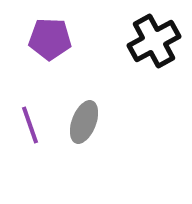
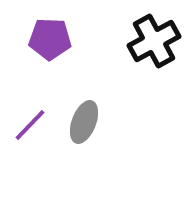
purple line: rotated 63 degrees clockwise
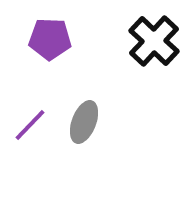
black cross: rotated 18 degrees counterclockwise
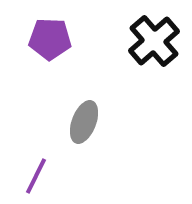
black cross: rotated 6 degrees clockwise
purple line: moved 6 px right, 51 px down; rotated 18 degrees counterclockwise
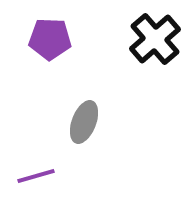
black cross: moved 1 px right, 2 px up
purple line: rotated 48 degrees clockwise
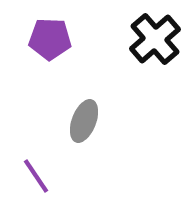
gray ellipse: moved 1 px up
purple line: rotated 72 degrees clockwise
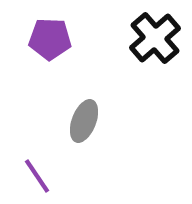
black cross: moved 1 px up
purple line: moved 1 px right
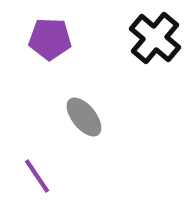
black cross: rotated 9 degrees counterclockwise
gray ellipse: moved 4 px up; rotated 60 degrees counterclockwise
